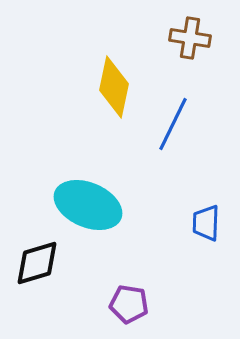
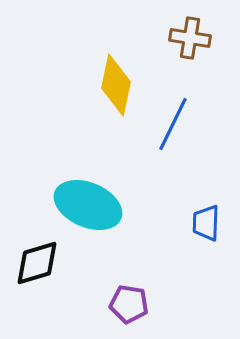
yellow diamond: moved 2 px right, 2 px up
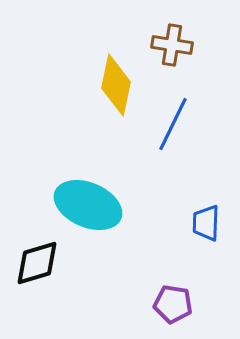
brown cross: moved 18 px left, 7 px down
purple pentagon: moved 44 px right
